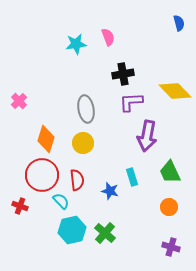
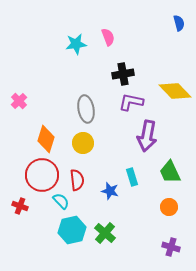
purple L-shape: rotated 15 degrees clockwise
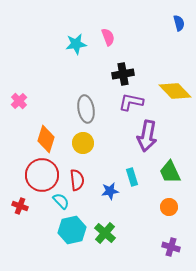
blue star: rotated 24 degrees counterclockwise
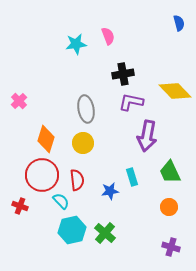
pink semicircle: moved 1 px up
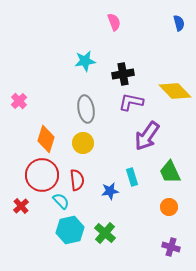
pink semicircle: moved 6 px right, 14 px up
cyan star: moved 9 px right, 17 px down
purple arrow: rotated 24 degrees clockwise
red cross: moved 1 px right; rotated 28 degrees clockwise
cyan hexagon: moved 2 px left
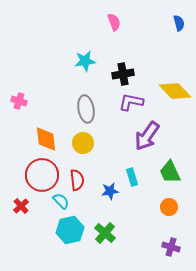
pink cross: rotated 28 degrees counterclockwise
orange diamond: rotated 24 degrees counterclockwise
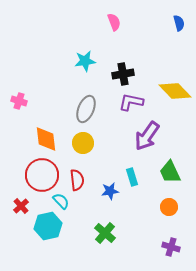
gray ellipse: rotated 32 degrees clockwise
cyan hexagon: moved 22 px left, 4 px up
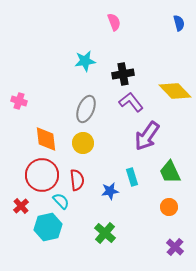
purple L-shape: rotated 40 degrees clockwise
cyan hexagon: moved 1 px down
purple cross: moved 4 px right; rotated 24 degrees clockwise
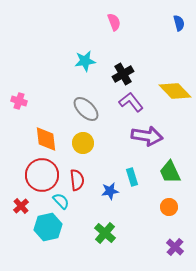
black cross: rotated 20 degrees counterclockwise
gray ellipse: rotated 68 degrees counterclockwise
purple arrow: rotated 116 degrees counterclockwise
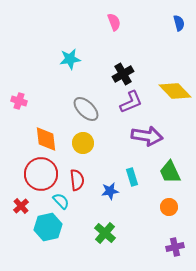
cyan star: moved 15 px left, 2 px up
purple L-shape: rotated 105 degrees clockwise
red circle: moved 1 px left, 1 px up
purple cross: rotated 36 degrees clockwise
